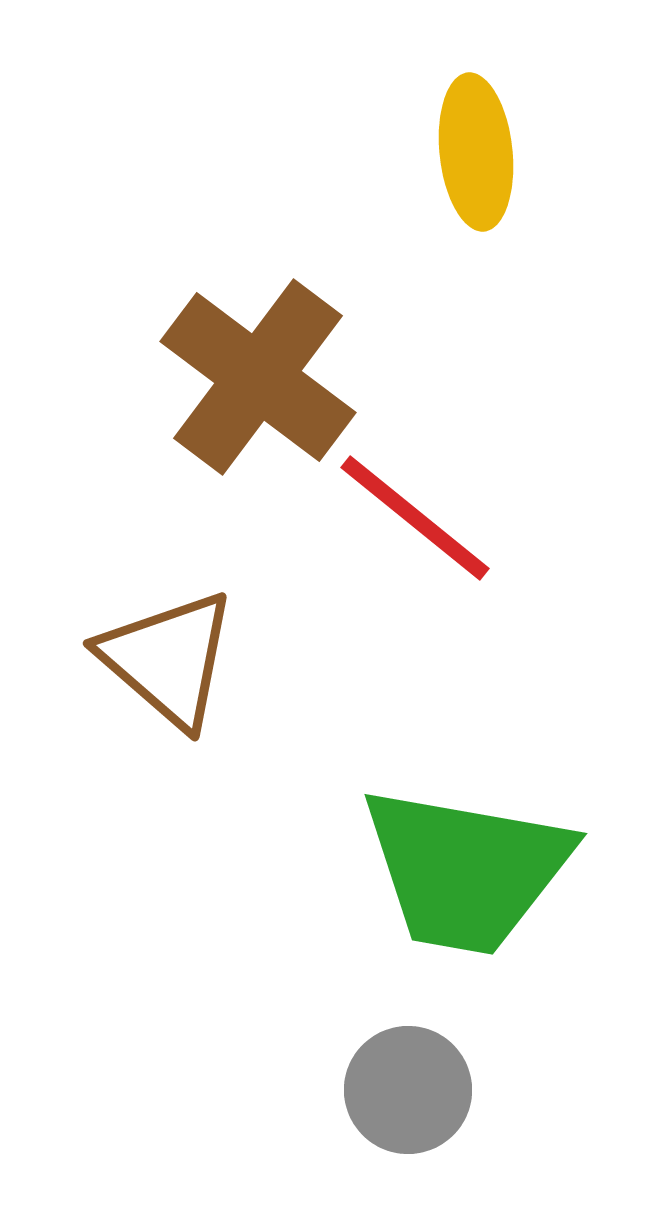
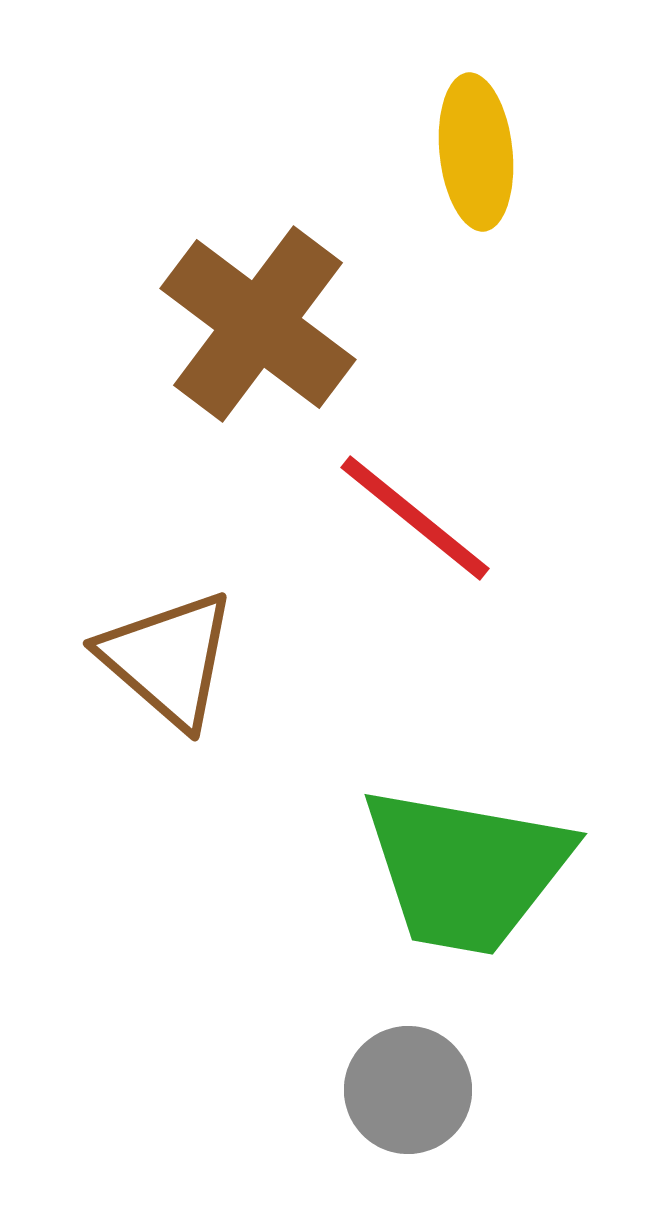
brown cross: moved 53 px up
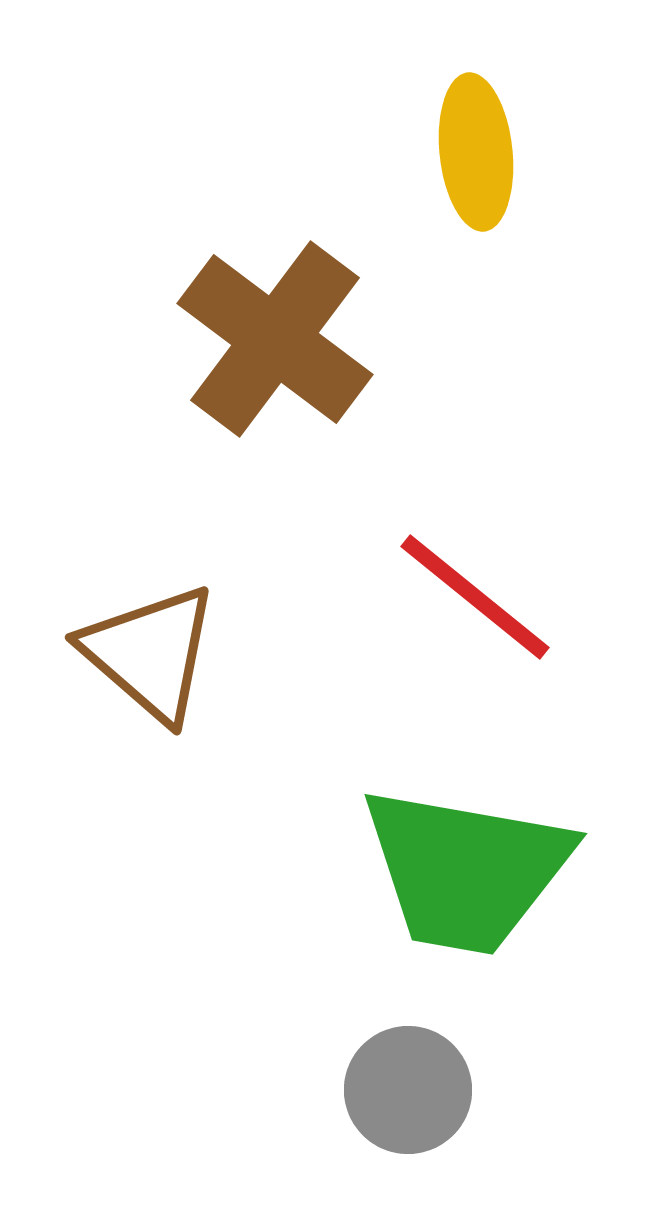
brown cross: moved 17 px right, 15 px down
red line: moved 60 px right, 79 px down
brown triangle: moved 18 px left, 6 px up
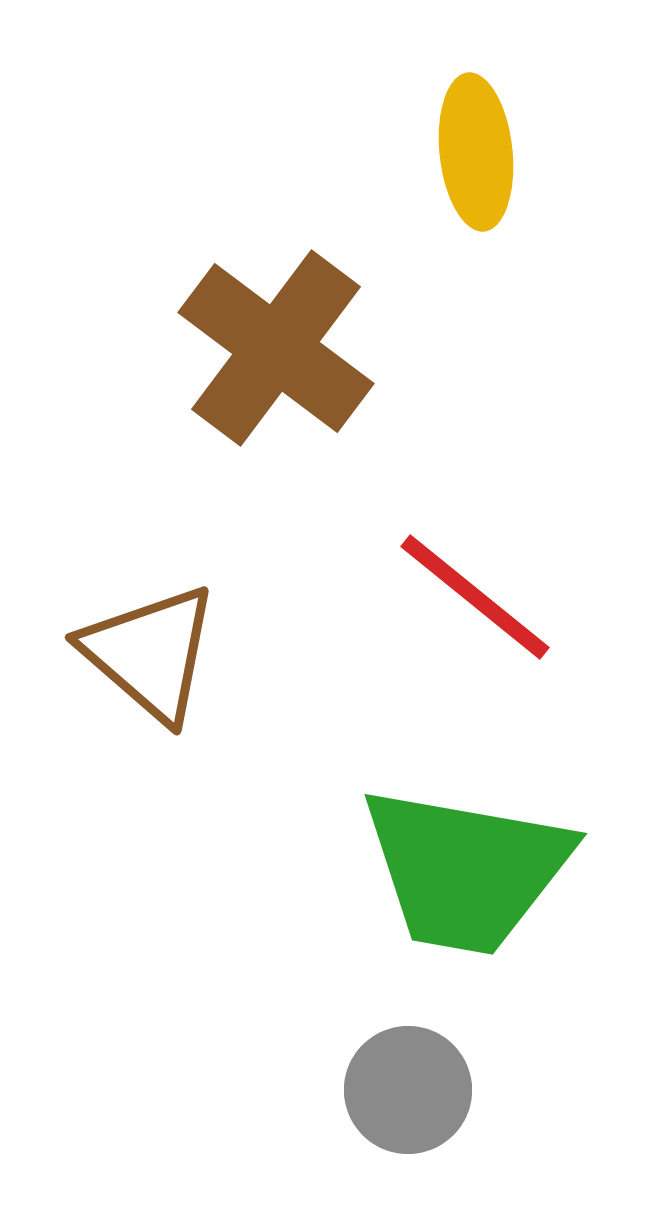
brown cross: moved 1 px right, 9 px down
